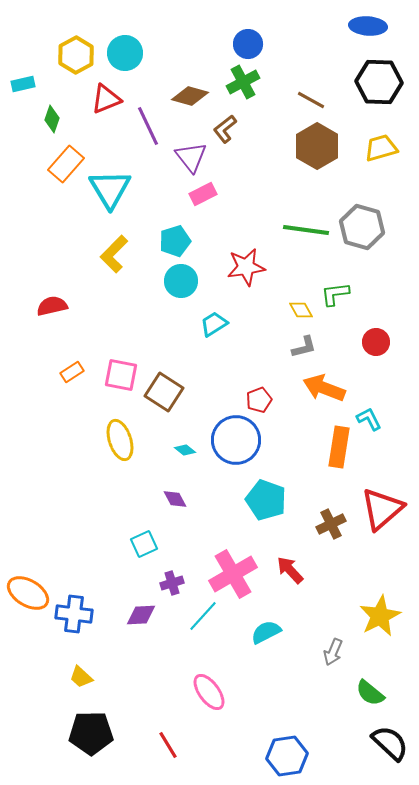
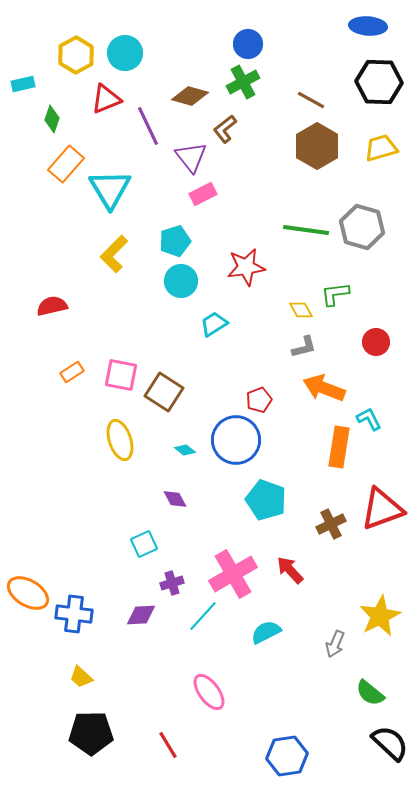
red triangle at (382, 509): rotated 21 degrees clockwise
gray arrow at (333, 652): moved 2 px right, 8 px up
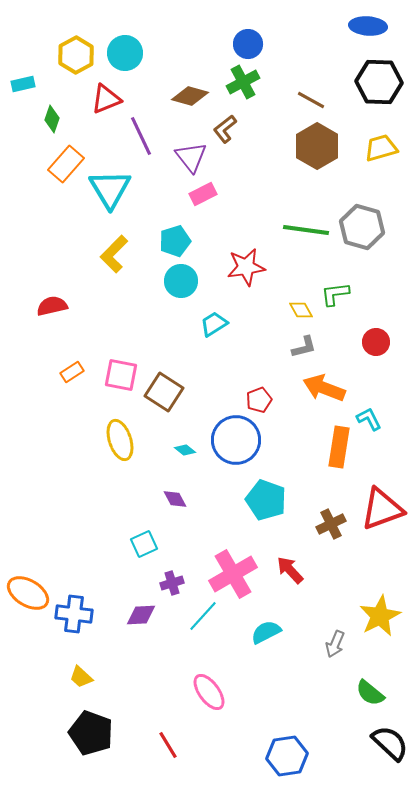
purple line at (148, 126): moved 7 px left, 10 px down
black pentagon at (91, 733): rotated 21 degrees clockwise
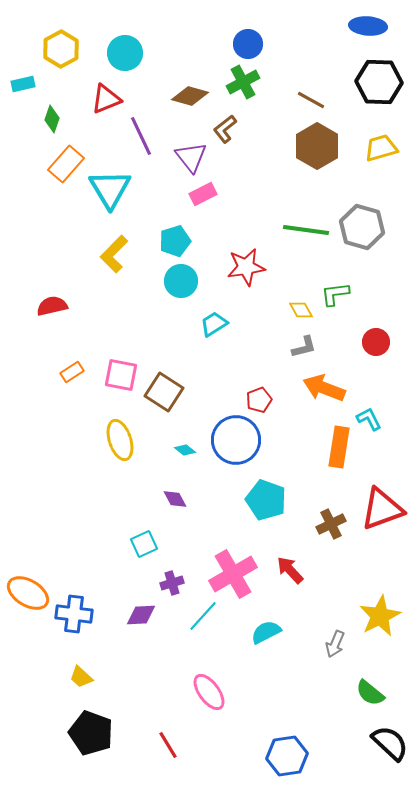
yellow hexagon at (76, 55): moved 15 px left, 6 px up
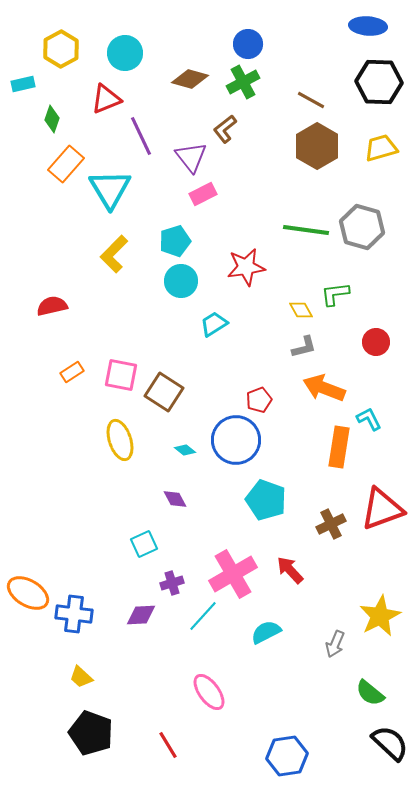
brown diamond at (190, 96): moved 17 px up
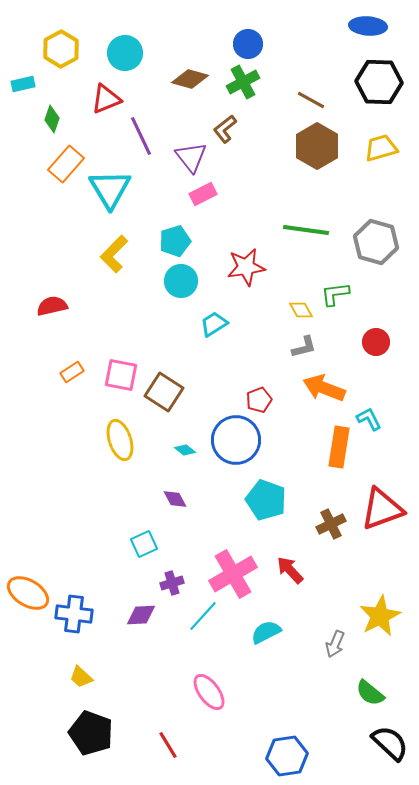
gray hexagon at (362, 227): moved 14 px right, 15 px down
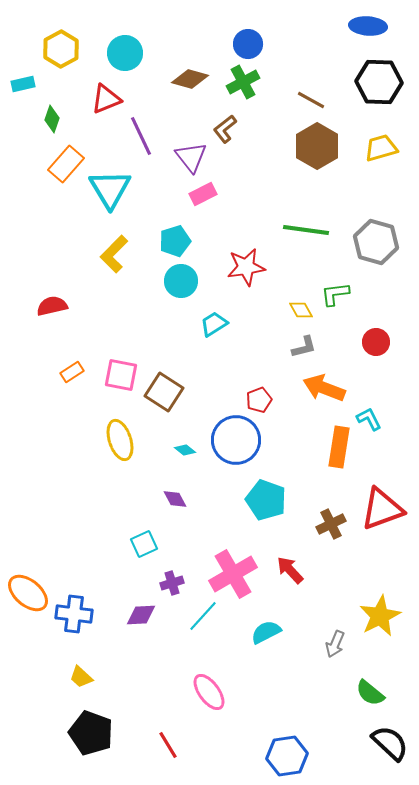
orange ellipse at (28, 593): rotated 9 degrees clockwise
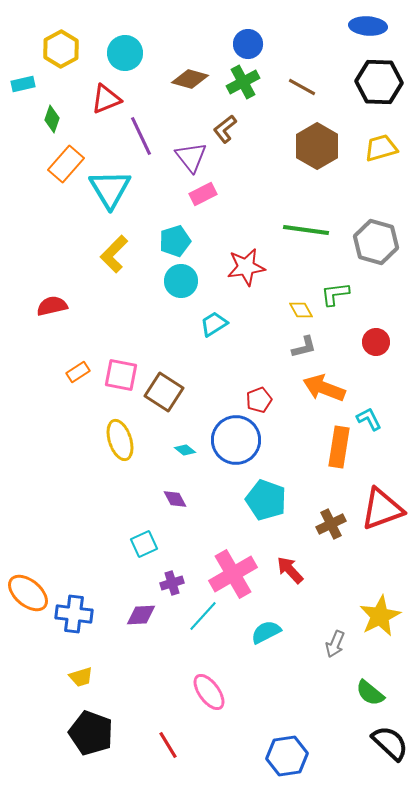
brown line at (311, 100): moved 9 px left, 13 px up
orange rectangle at (72, 372): moved 6 px right
yellow trapezoid at (81, 677): rotated 60 degrees counterclockwise
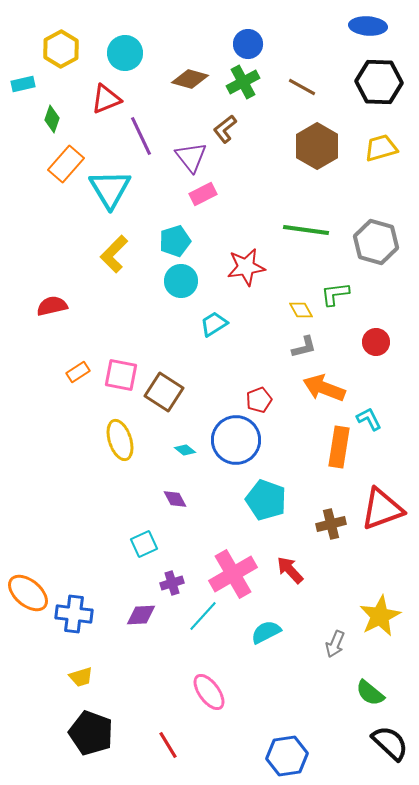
brown cross at (331, 524): rotated 12 degrees clockwise
